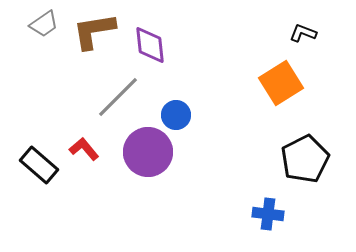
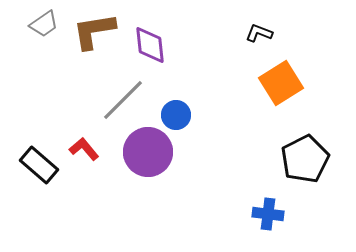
black L-shape: moved 44 px left
gray line: moved 5 px right, 3 px down
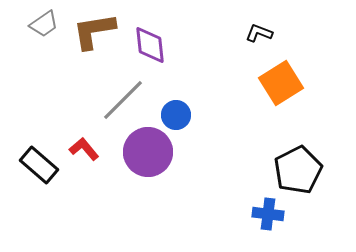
black pentagon: moved 7 px left, 11 px down
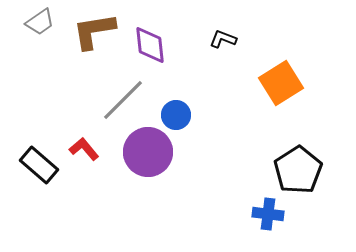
gray trapezoid: moved 4 px left, 2 px up
black L-shape: moved 36 px left, 6 px down
black pentagon: rotated 6 degrees counterclockwise
